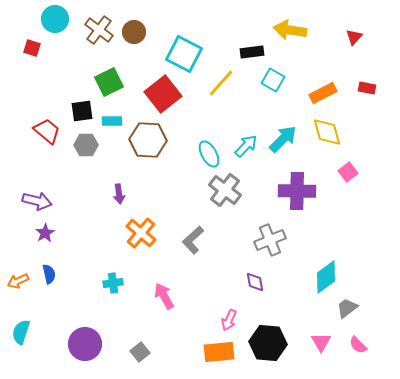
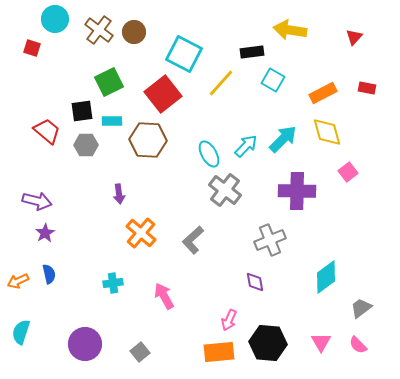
gray trapezoid at (347, 308): moved 14 px right
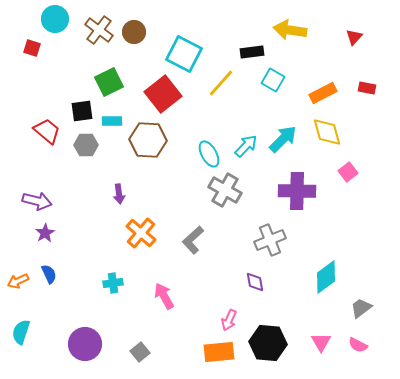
gray cross at (225, 190): rotated 8 degrees counterclockwise
blue semicircle at (49, 274): rotated 12 degrees counterclockwise
pink semicircle at (358, 345): rotated 18 degrees counterclockwise
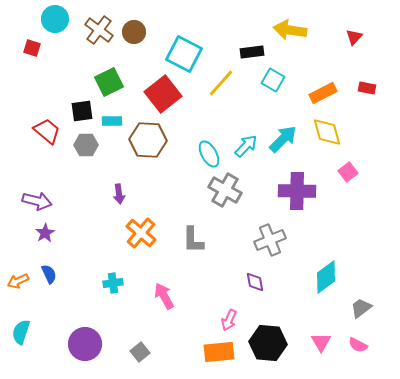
gray L-shape at (193, 240): rotated 48 degrees counterclockwise
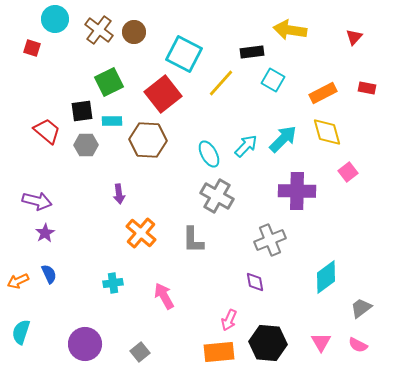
gray cross at (225, 190): moved 8 px left, 6 px down
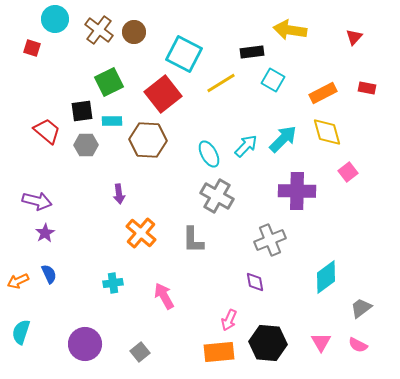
yellow line at (221, 83): rotated 16 degrees clockwise
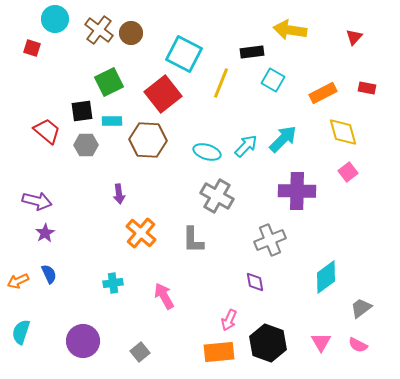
brown circle at (134, 32): moved 3 px left, 1 px down
yellow line at (221, 83): rotated 36 degrees counterclockwise
yellow diamond at (327, 132): moved 16 px right
cyan ellipse at (209, 154): moved 2 px left, 2 px up; rotated 44 degrees counterclockwise
black hexagon at (268, 343): rotated 15 degrees clockwise
purple circle at (85, 344): moved 2 px left, 3 px up
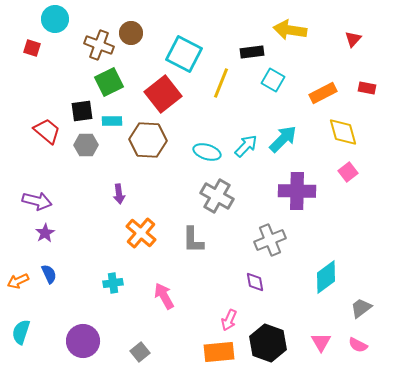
brown cross at (99, 30): moved 15 px down; rotated 16 degrees counterclockwise
red triangle at (354, 37): moved 1 px left, 2 px down
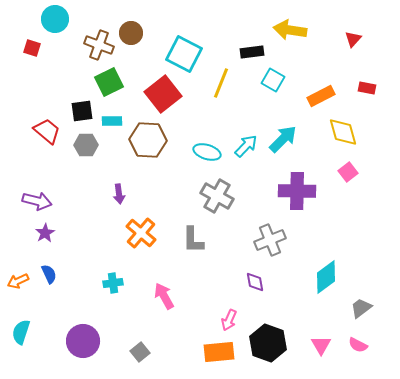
orange rectangle at (323, 93): moved 2 px left, 3 px down
pink triangle at (321, 342): moved 3 px down
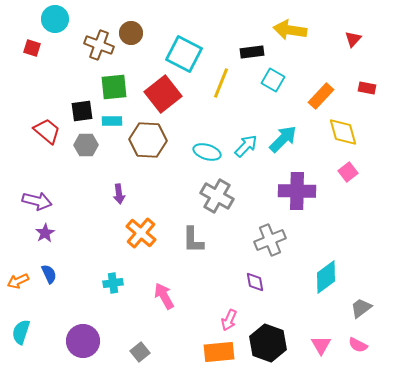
green square at (109, 82): moved 5 px right, 5 px down; rotated 20 degrees clockwise
orange rectangle at (321, 96): rotated 20 degrees counterclockwise
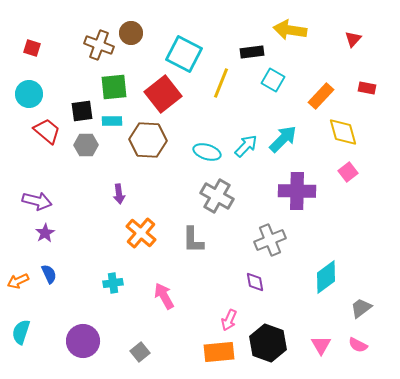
cyan circle at (55, 19): moved 26 px left, 75 px down
